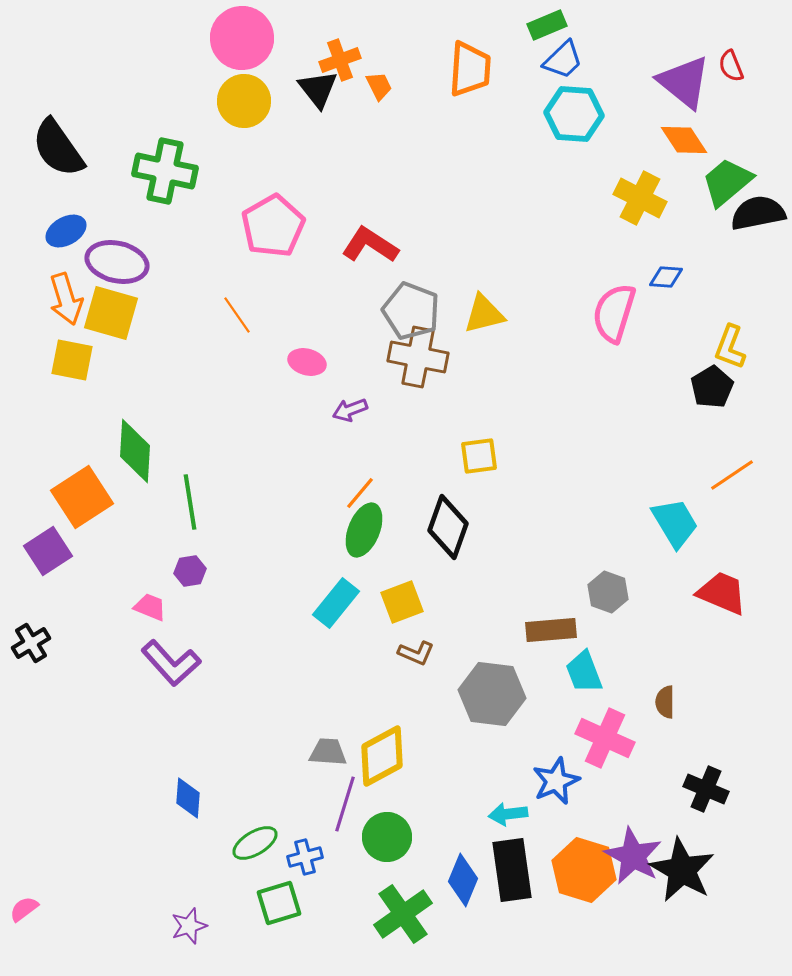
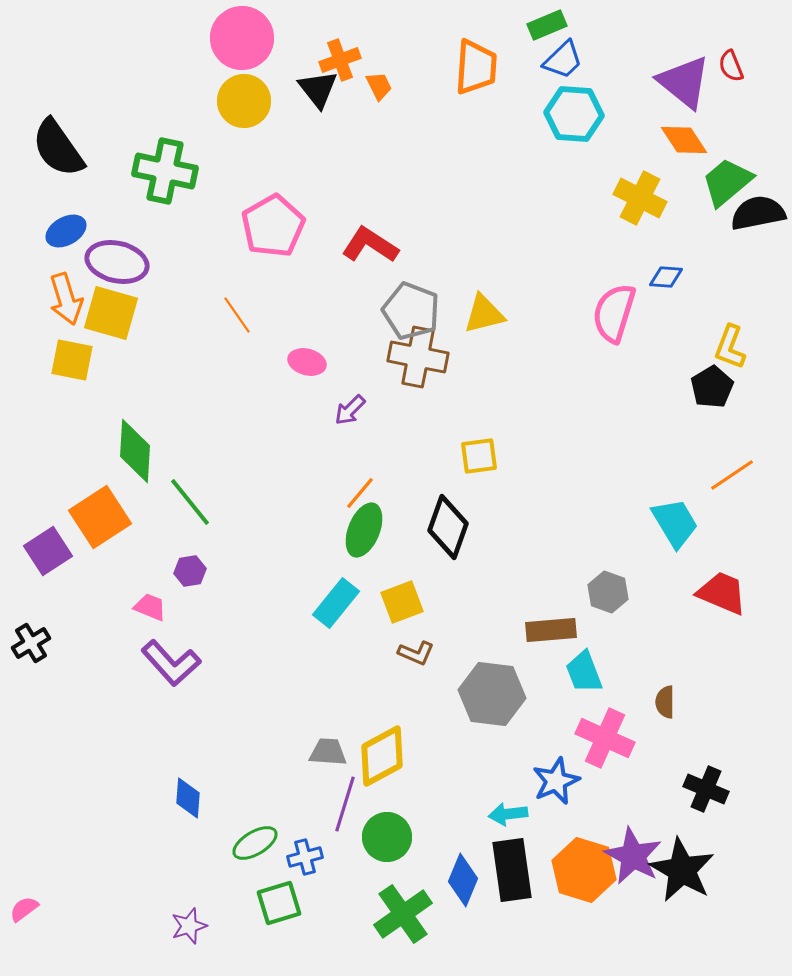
orange trapezoid at (470, 69): moved 6 px right, 2 px up
purple arrow at (350, 410): rotated 24 degrees counterclockwise
orange square at (82, 497): moved 18 px right, 20 px down
green line at (190, 502): rotated 30 degrees counterclockwise
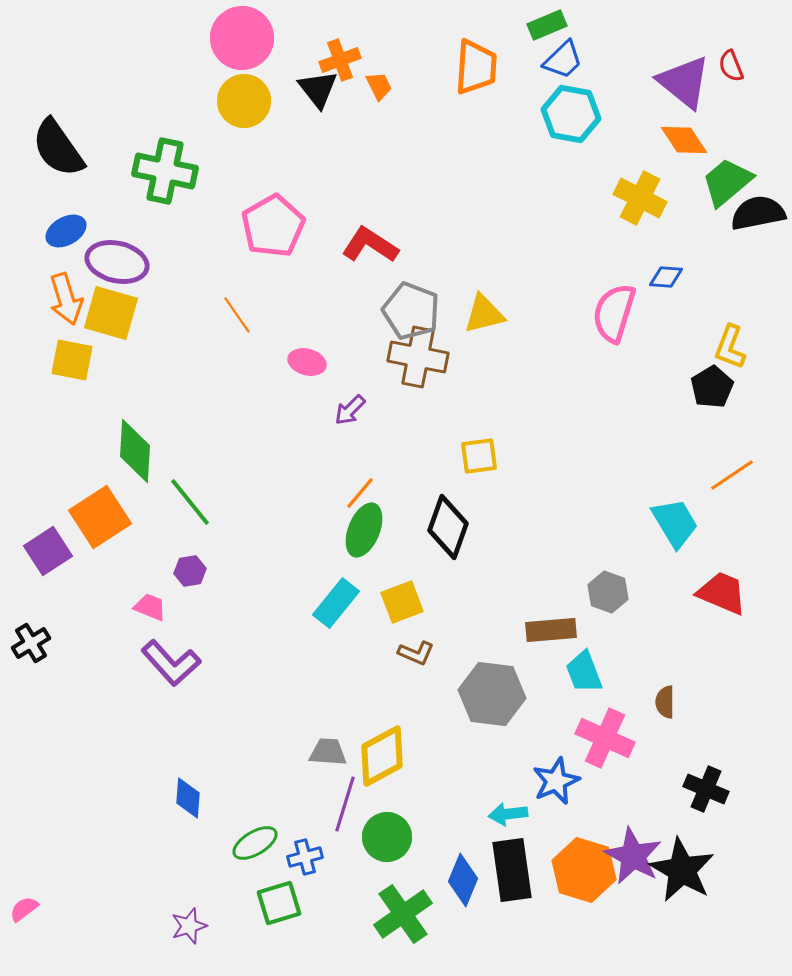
cyan hexagon at (574, 114): moved 3 px left; rotated 6 degrees clockwise
